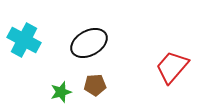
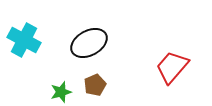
brown pentagon: rotated 20 degrees counterclockwise
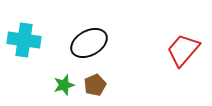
cyan cross: rotated 20 degrees counterclockwise
red trapezoid: moved 11 px right, 17 px up
green star: moved 3 px right, 7 px up
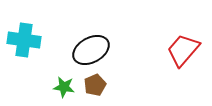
black ellipse: moved 2 px right, 7 px down
green star: moved 2 px down; rotated 25 degrees clockwise
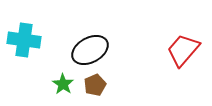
black ellipse: moved 1 px left
green star: moved 1 px left, 3 px up; rotated 25 degrees clockwise
